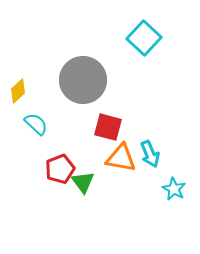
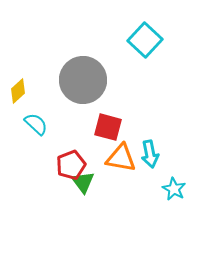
cyan square: moved 1 px right, 2 px down
cyan arrow: rotated 12 degrees clockwise
red pentagon: moved 11 px right, 4 px up
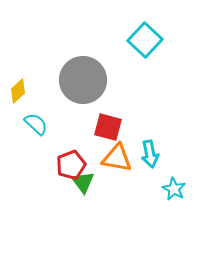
orange triangle: moved 4 px left
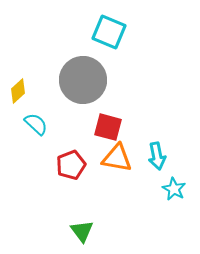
cyan square: moved 36 px left, 8 px up; rotated 20 degrees counterclockwise
cyan arrow: moved 7 px right, 2 px down
green triangle: moved 1 px left, 49 px down
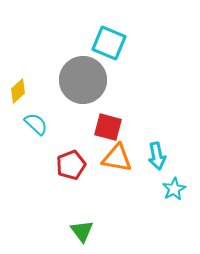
cyan square: moved 11 px down
cyan star: rotated 15 degrees clockwise
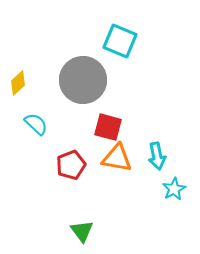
cyan square: moved 11 px right, 2 px up
yellow diamond: moved 8 px up
